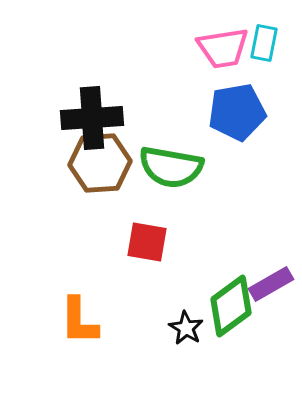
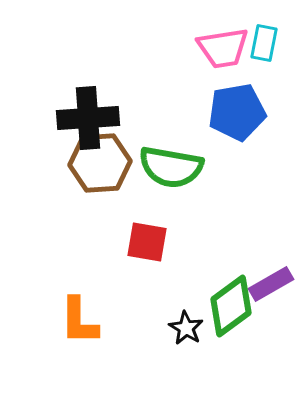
black cross: moved 4 px left
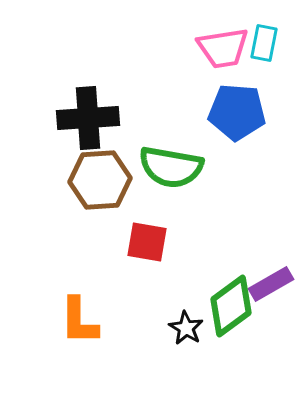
blue pentagon: rotated 14 degrees clockwise
brown hexagon: moved 17 px down
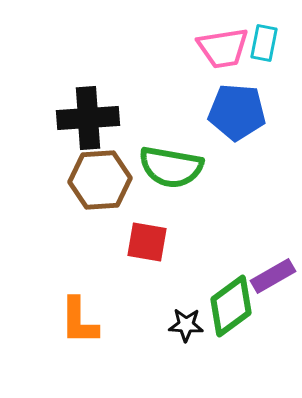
purple rectangle: moved 2 px right, 8 px up
black star: moved 3 px up; rotated 28 degrees counterclockwise
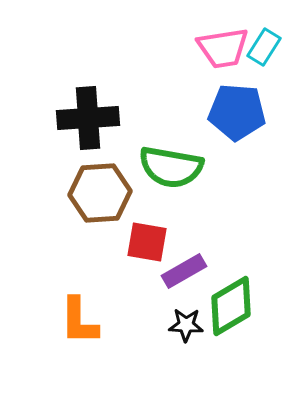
cyan rectangle: moved 4 px down; rotated 21 degrees clockwise
brown hexagon: moved 13 px down
purple rectangle: moved 89 px left, 5 px up
green diamond: rotated 6 degrees clockwise
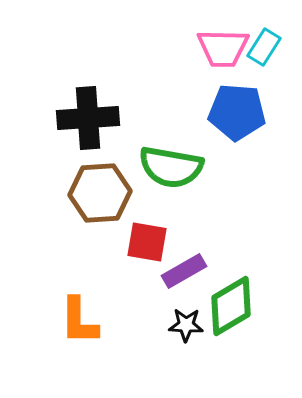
pink trapezoid: rotated 10 degrees clockwise
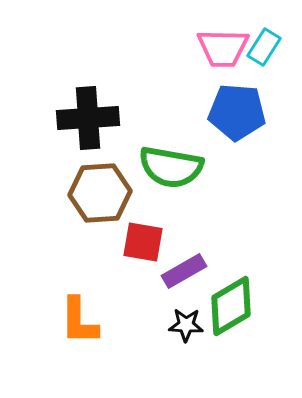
red square: moved 4 px left
